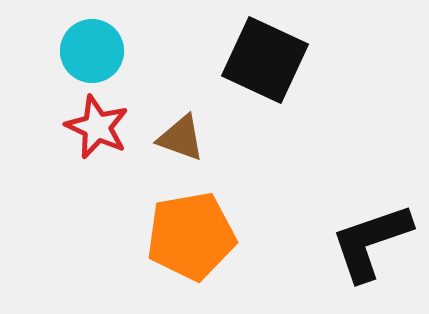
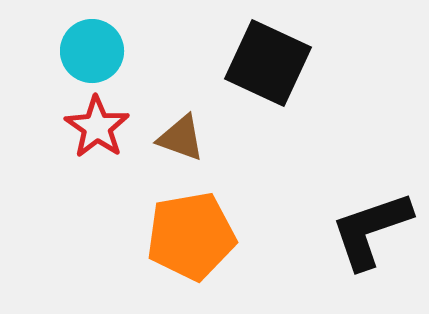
black square: moved 3 px right, 3 px down
red star: rotated 10 degrees clockwise
black L-shape: moved 12 px up
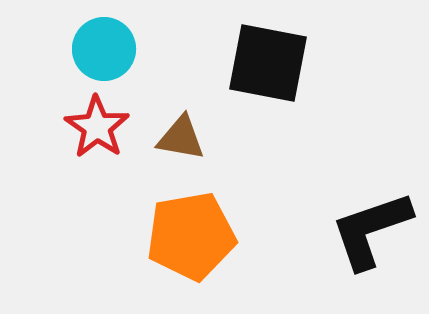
cyan circle: moved 12 px right, 2 px up
black square: rotated 14 degrees counterclockwise
brown triangle: rotated 10 degrees counterclockwise
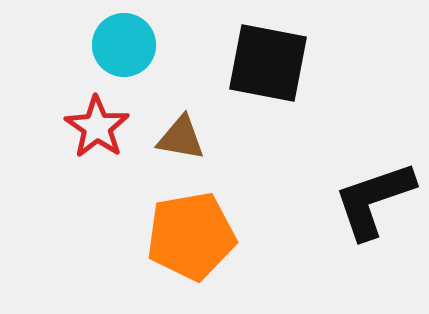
cyan circle: moved 20 px right, 4 px up
black L-shape: moved 3 px right, 30 px up
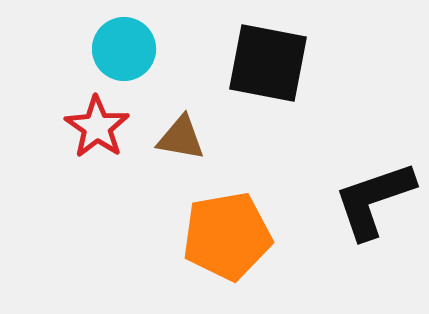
cyan circle: moved 4 px down
orange pentagon: moved 36 px right
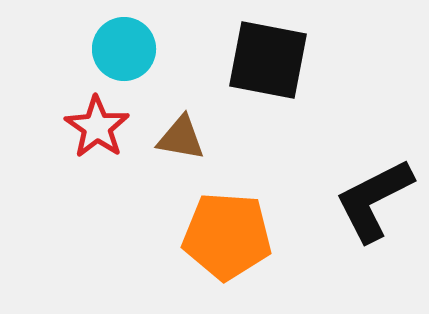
black square: moved 3 px up
black L-shape: rotated 8 degrees counterclockwise
orange pentagon: rotated 14 degrees clockwise
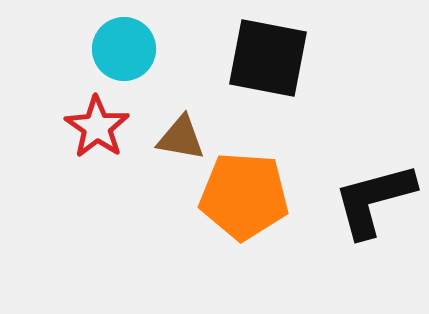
black square: moved 2 px up
black L-shape: rotated 12 degrees clockwise
orange pentagon: moved 17 px right, 40 px up
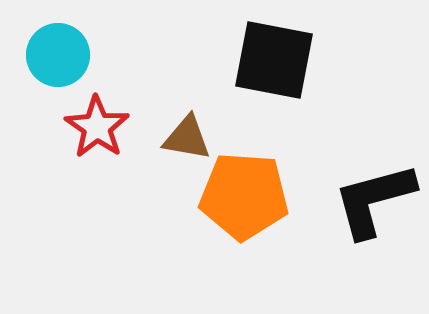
cyan circle: moved 66 px left, 6 px down
black square: moved 6 px right, 2 px down
brown triangle: moved 6 px right
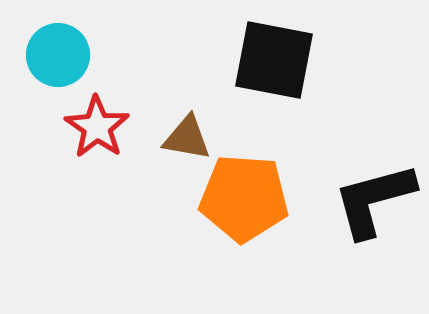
orange pentagon: moved 2 px down
